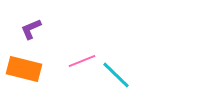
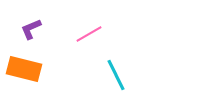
pink line: moved 7 px right, 27 px up; rotated 8 degrees counterclockwise
cyan line: rotated 20 degrees clockwise
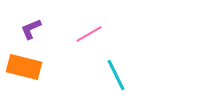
orange rectangle: moved 2 px up
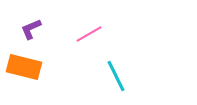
cyan line: moved 1 px down
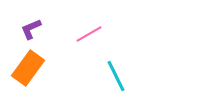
orange rectangle: moved 4 px right, 1 px down; rotated 68 degrees counterclockwise
